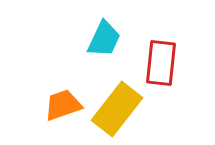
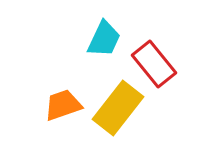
red rectangle: moved 7 px left, 1 px down; rotated 45 degrees counterclockwise
yellow rectangle: moved 1 px right, 1 px up
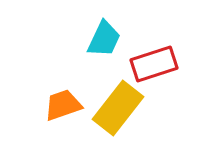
red rectangle: rotated 69 degrees counterclockwise
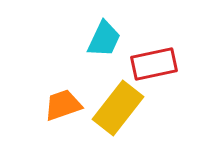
red rectangle: rotated 6 degrees clockwise
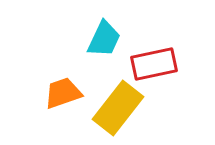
orange trapezoid: moved 12 px up
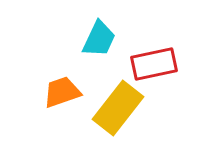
cyan trapezoid: moved 5 px left
orange trapezoid: moved 1 px left, 1 px up
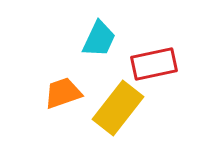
orange trapezoid: moved 1 px right, 1 px down
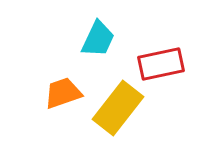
cyan trapezoid: moved 1 px left
red rectangle: moved 7 px right
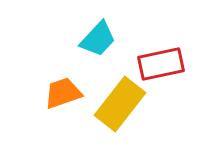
cyan trapezoid: rotated 18 degrees clockwise
yellow rectangle: moved 2 px right, 4 px up
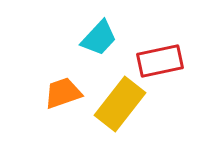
cyan trapezoid: moved 1 px right, 1 px up
red rectangle: moved 1 px left, 3 px up
